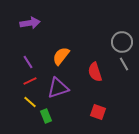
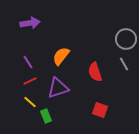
gray circle: moved 4 px right, 3 px up
red square: moved 2 px right, 2 px up
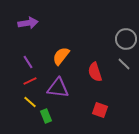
purple arrow: moved 2 px left
gray line: rotated 16 degrees counterclockwise
purple triangle: rotated 25 degrees clockwise
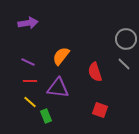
purple line: rotated 32 degrees counterclockwise
red line: rotated 24 degrees clockwise
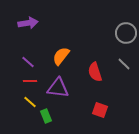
gray circle: moved 6 px up
purple line: rotated 16 degrees clockwise
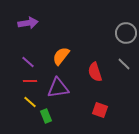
purple triangle: rotated 15 degrees counterclockwise
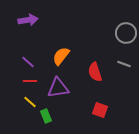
purple arrow: moved 3 px up
gray line: rotated 24 degrees counterclockwise
